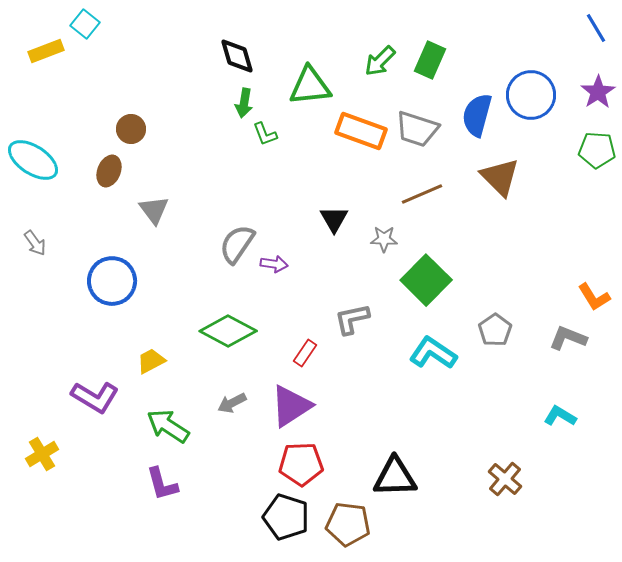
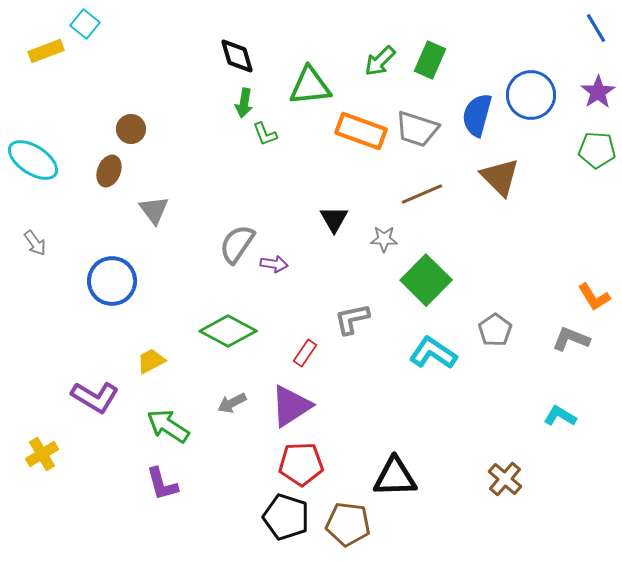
gray L-shape at (568, 338): moved 3 px right, 1 px down
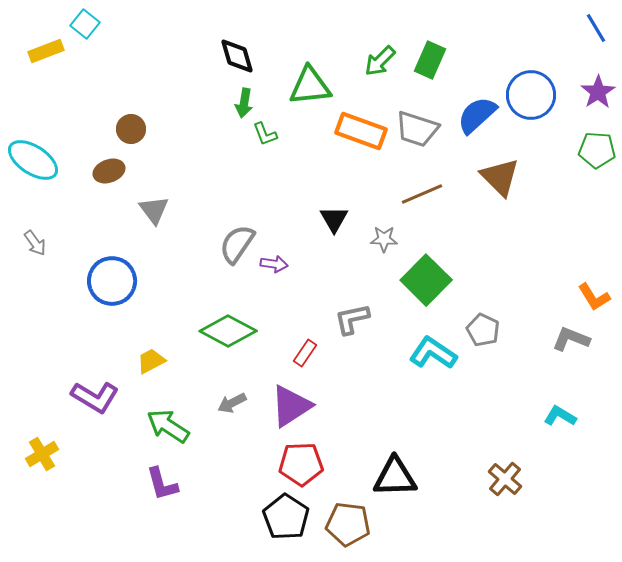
blue semicircle at (477, 115): rotated 33 degrees clockwise
brown ellipse at (109, 171): rotated 48 degrees clockwise
gray pentagon at (495, 330): moved 12 px left; rotated 12 degrees counterclockwise
black pentagon at (286, 517): rotated 15 degrees clockwise
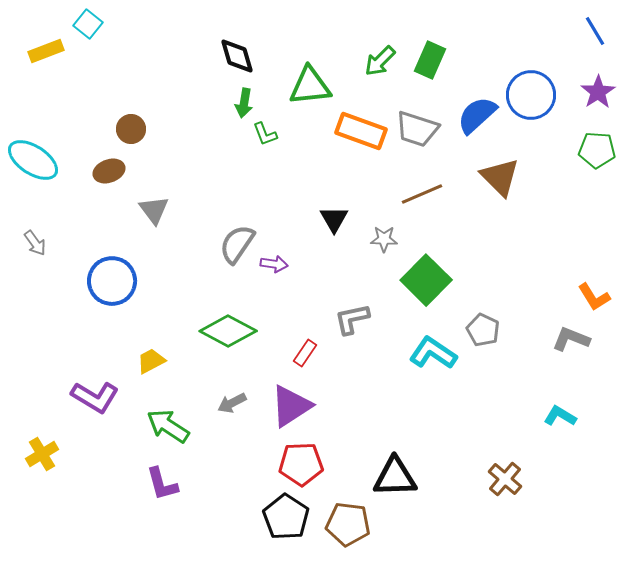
cyan square at (85, 24): moved 3 px right
blue line at (596, 28): moved 1 px left, 3 px down
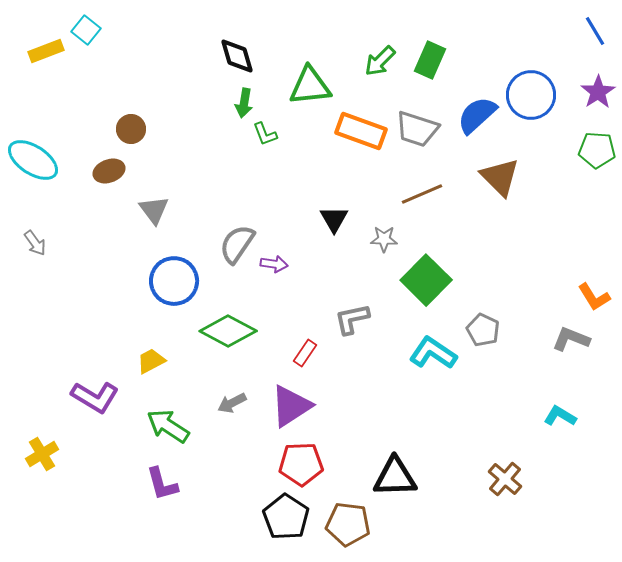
cyan square at (88, 24): moved 2 px left, 6 px down
blue circle at (112, 281): moved 62 px right
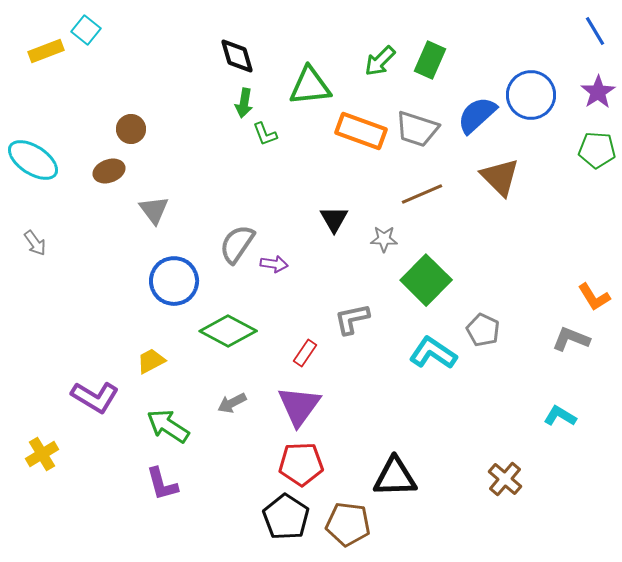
purple triangle at (291, 406): moved 8 px right; rotated 21 degrees counterclockwise
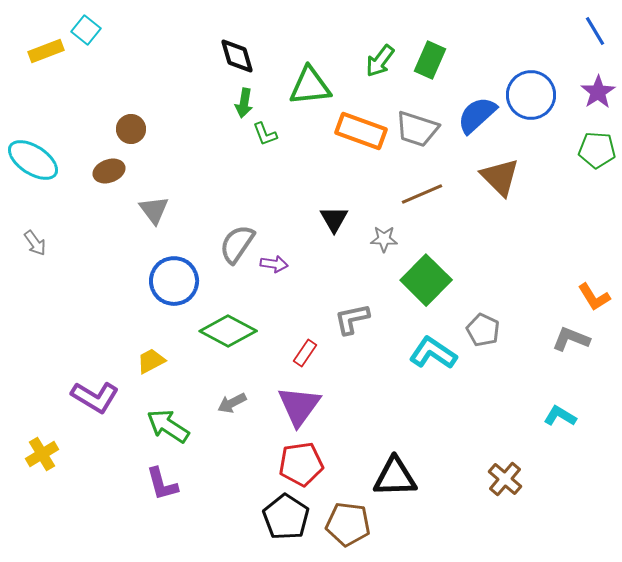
green arrow at (380, 61): rotated 8 degrees counterclockwise
red pentagon at (301, 464): rotated 6 degrees counterclockwise
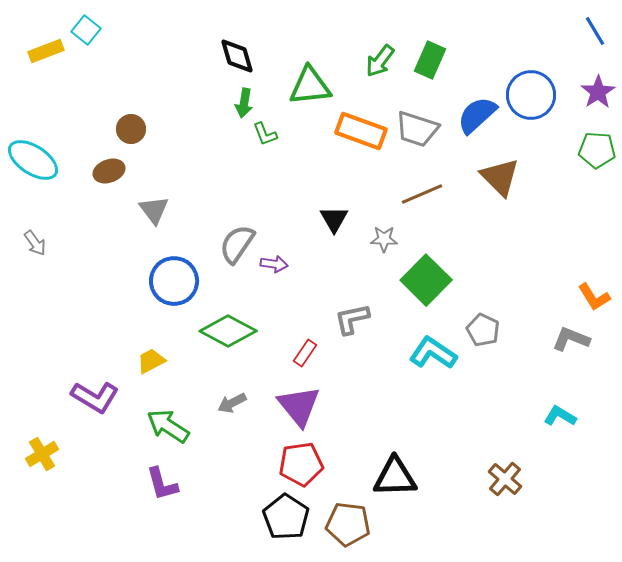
purple triangle at (299, 406): rotated 15 degrees counterclockwise
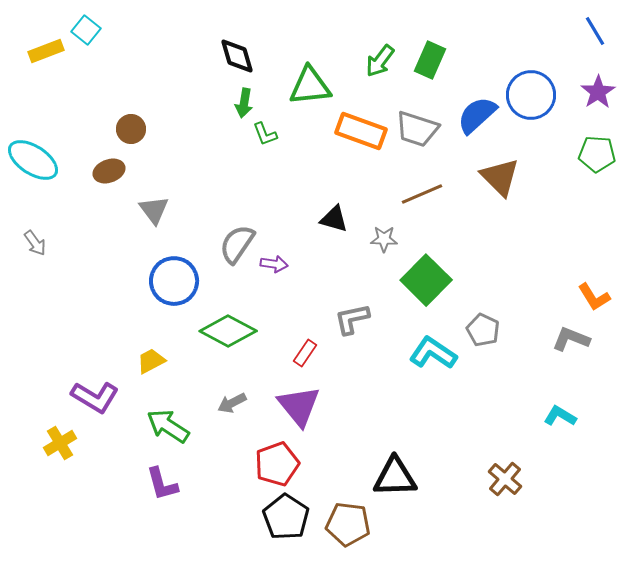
green pentagon at (597, 150): moved 4 px down
black triangle at (334, 219): rotated 44 degrees counterclockwise
yellow cross at (42, 454): moved 18 px right, 11 px up
red pentagon at (301, 464): moved 24 px left; rotated 12 degrees counterclockwise
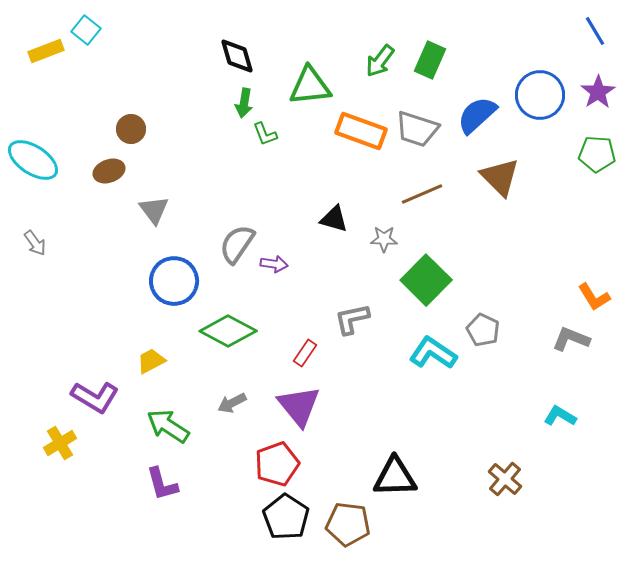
blue circle at (531, 95): moved 9 px right
